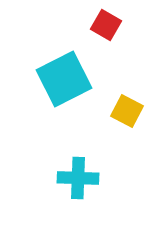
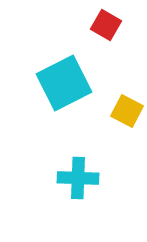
cyan square: moved 4 px down
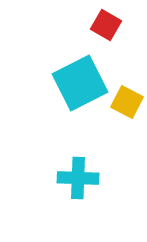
cyan square: moved 16 px right
yellow square: moved 9 px up
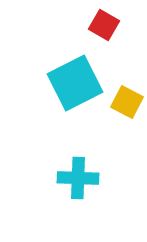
red square: moved 2 px left
cyan square: moved 5 px left
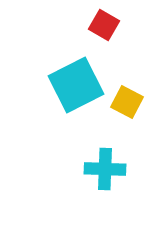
cyan square: moved 1 px right, 2 px down
cyan cross: moved 27 px right, 9 px up
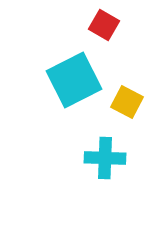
cyan square: moved 2 px left, 5 px up
cyan cross: moved 11 px up
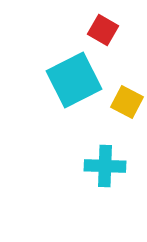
red square: moved 1 px left, 5 px down
cyan cross: moved 8 px down
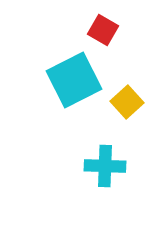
yellow square: rotated 20 degrees clockwise
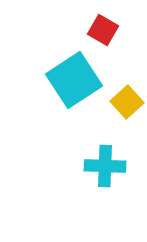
cyan square: rotated 6 degrees counterclockwise
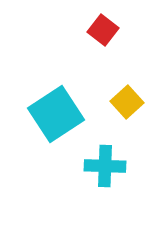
red square: rotated 8 degrees clockwise
cyan square: moved 18 px left, 34 px down
